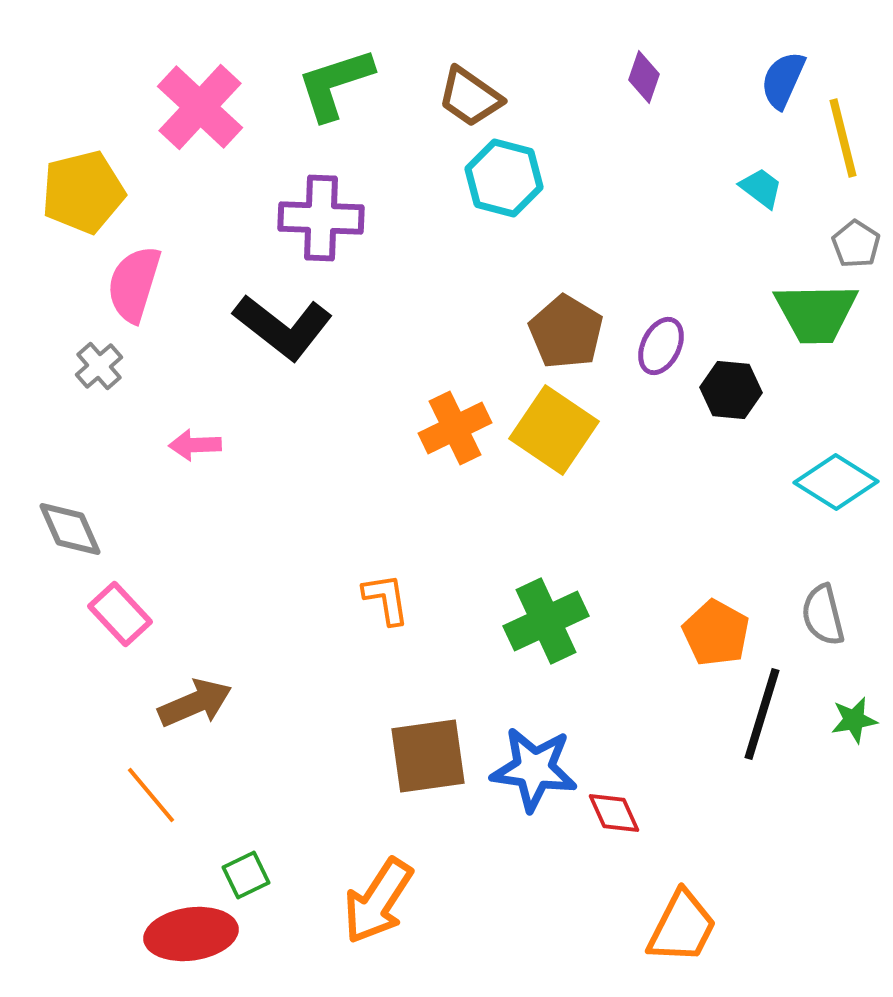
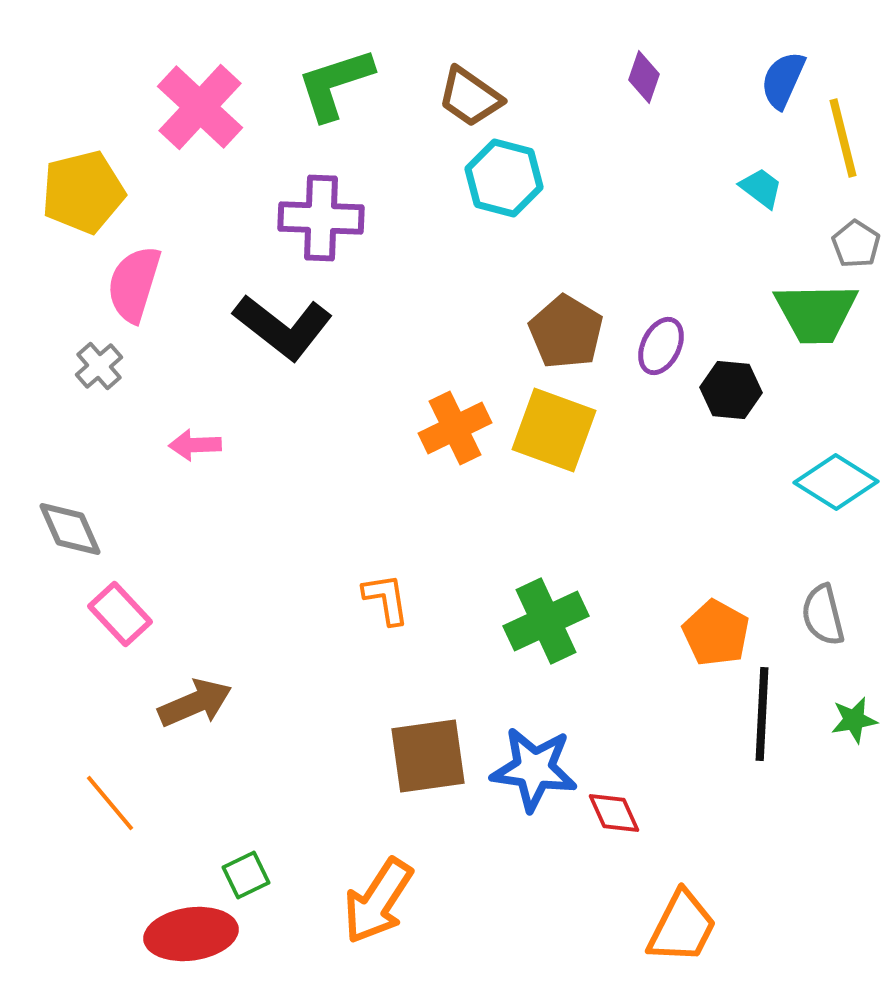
yellow square: rotated 14 degrees counterclockwise
black line: rotated 14 degrees counterclockwise
orange line: moved 41 px left, 8 px down
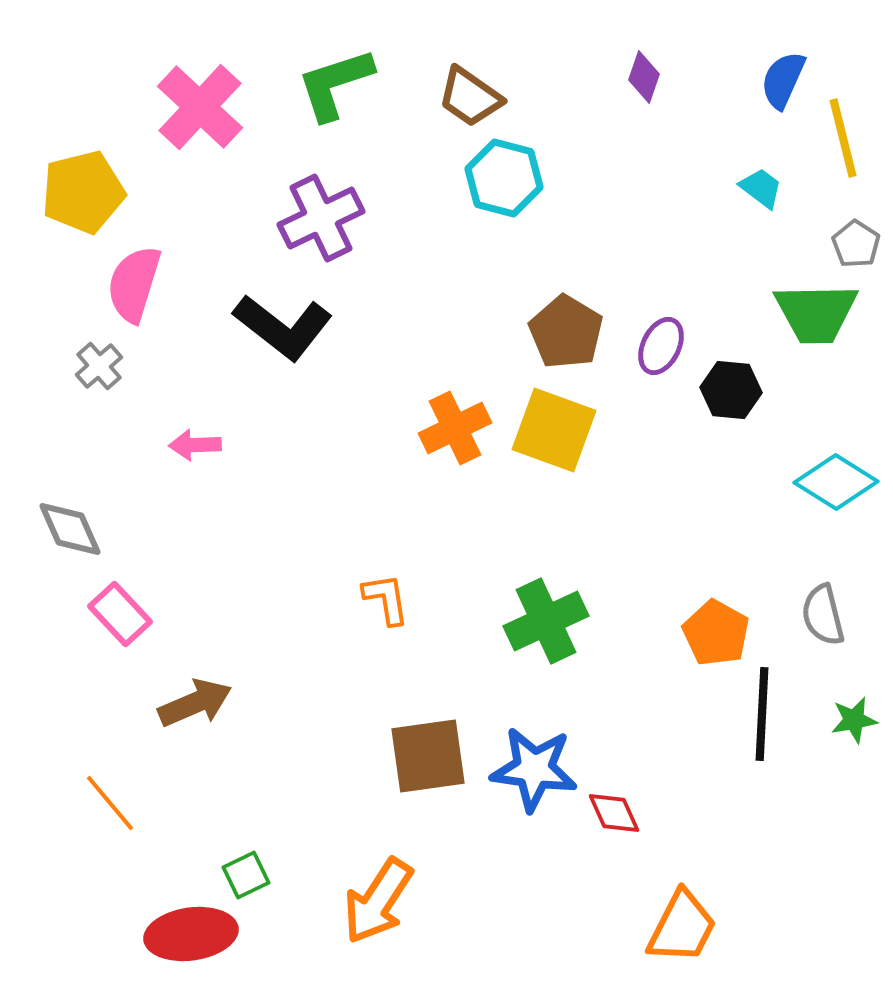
purple cross: rotated 28 degrees counterclockwise
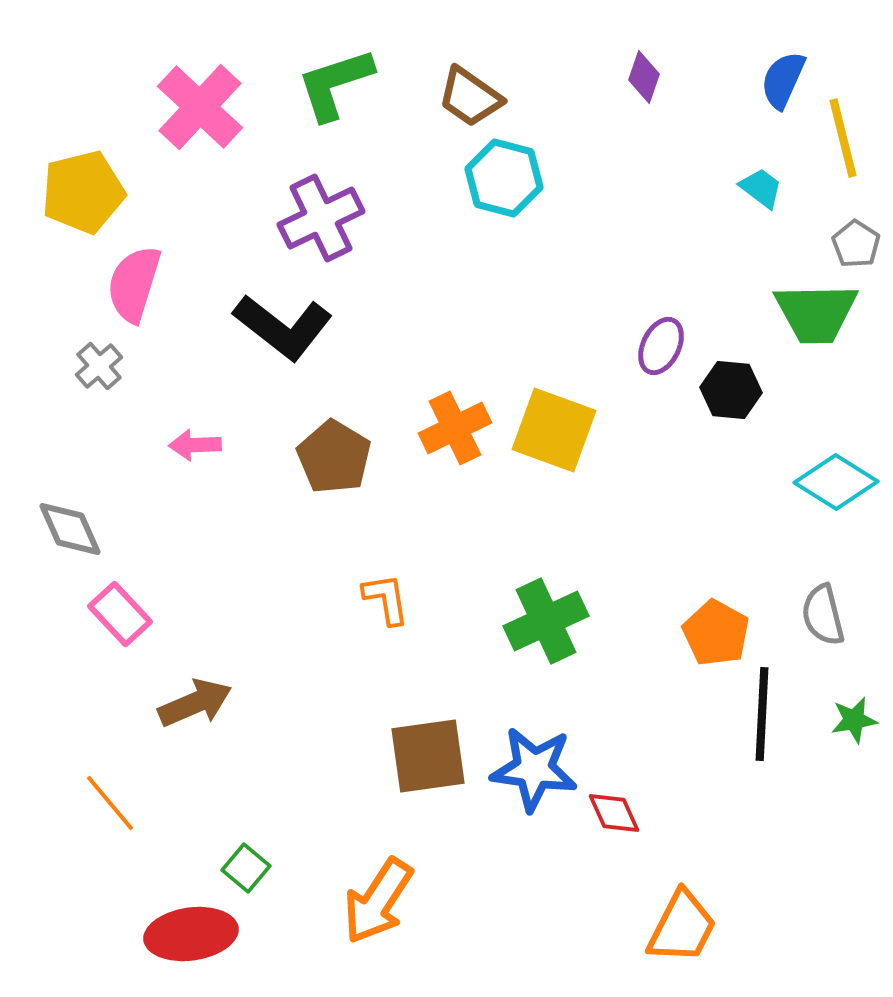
brown pentagon: moved 232 px left, 125 px down
green square: moved 7 px up; rotated 24 degrees counterclockwise
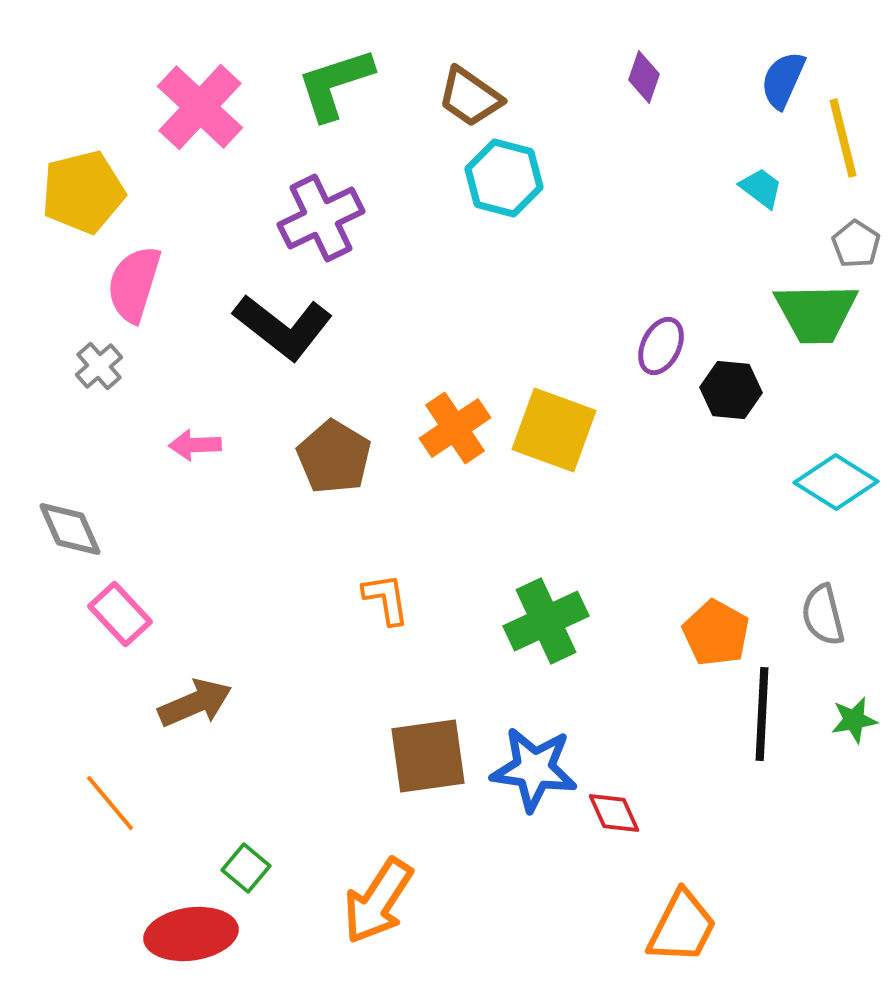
orange cross: rotated 8 degrees counterclockwise
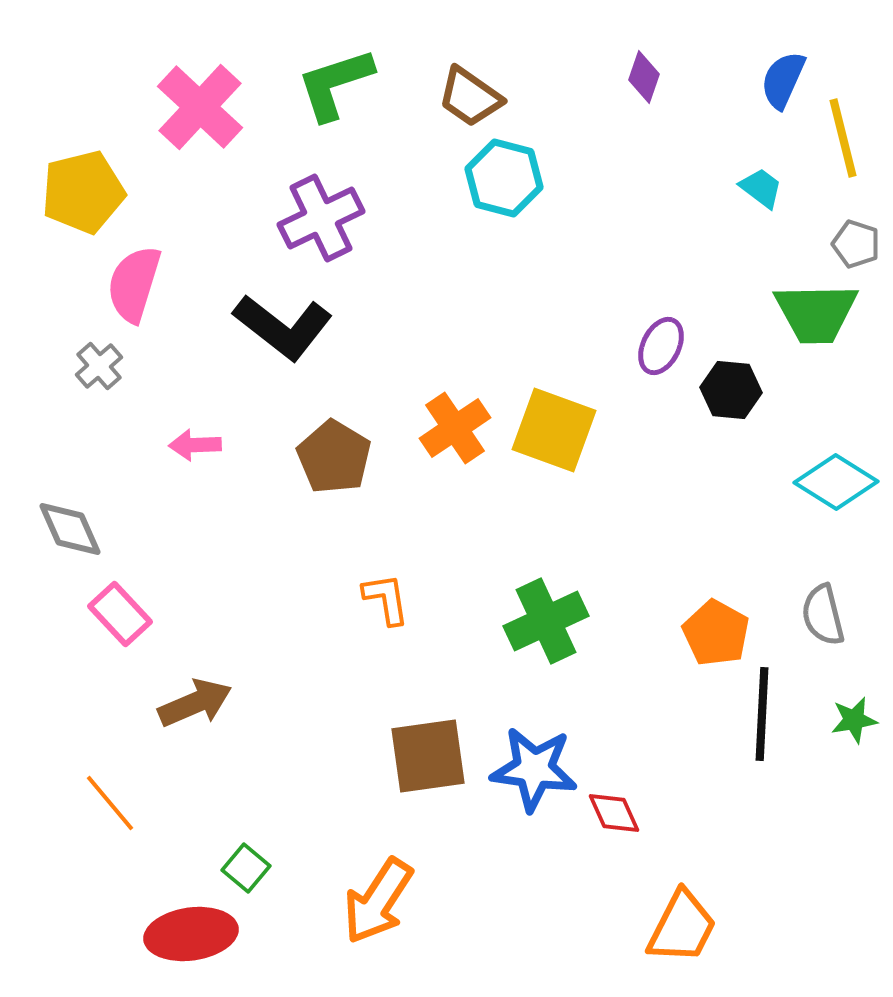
gray pentagon: rotated 15 degrees counterclockwise
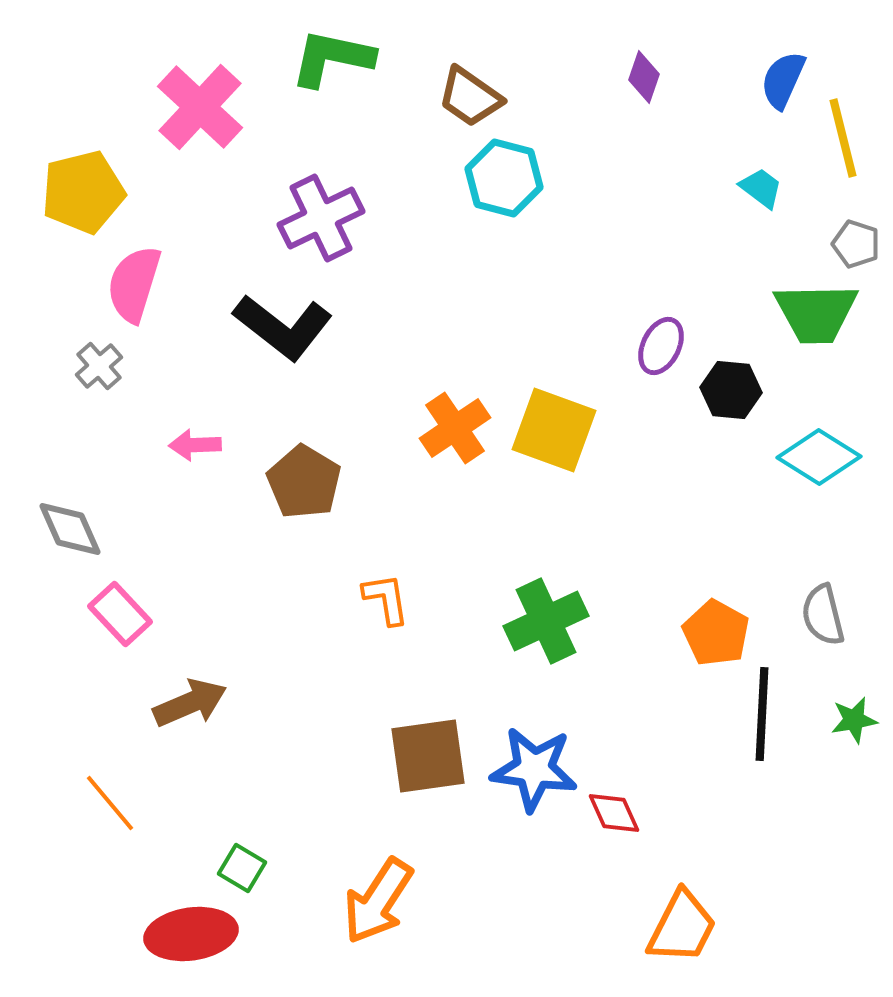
green L-shape: moved 3 px left, 26 px up; rotated 30 degrees clockwise
brown pentagon: moved 30 px left, 25 px down
cyan diamond: moved 17 px left, 25 px up
brown arrow: moved 5 px left
green square: moved 4 px left; rotated 9 degrees counterclockwise
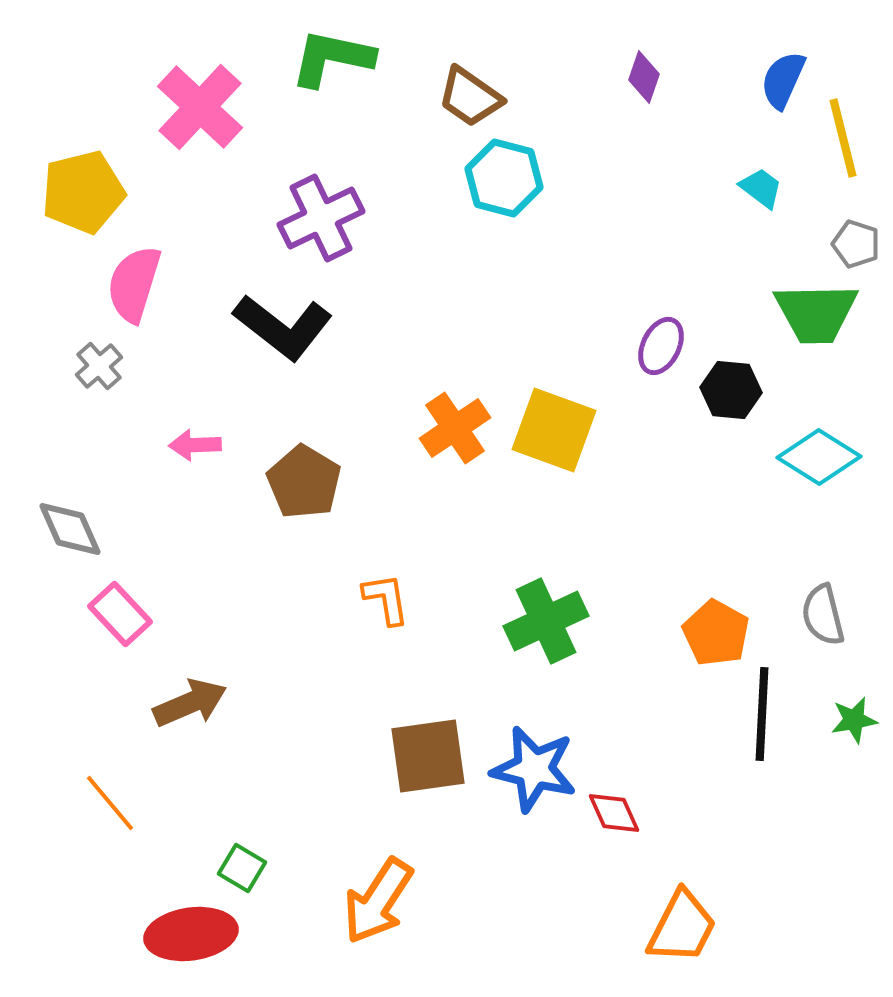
blue star: rotated 6 degrees clockwise
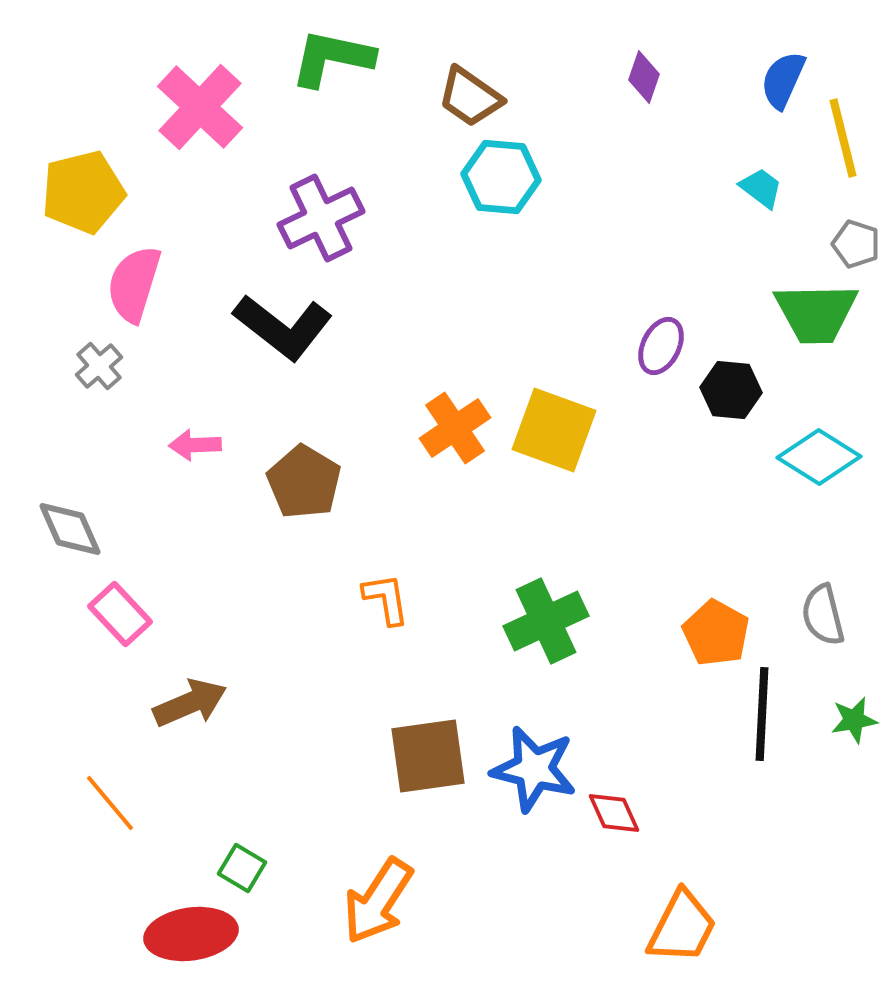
cyan hexagon: moved 3 px left, 1 px up; rotated 10 degrees counterclockwise
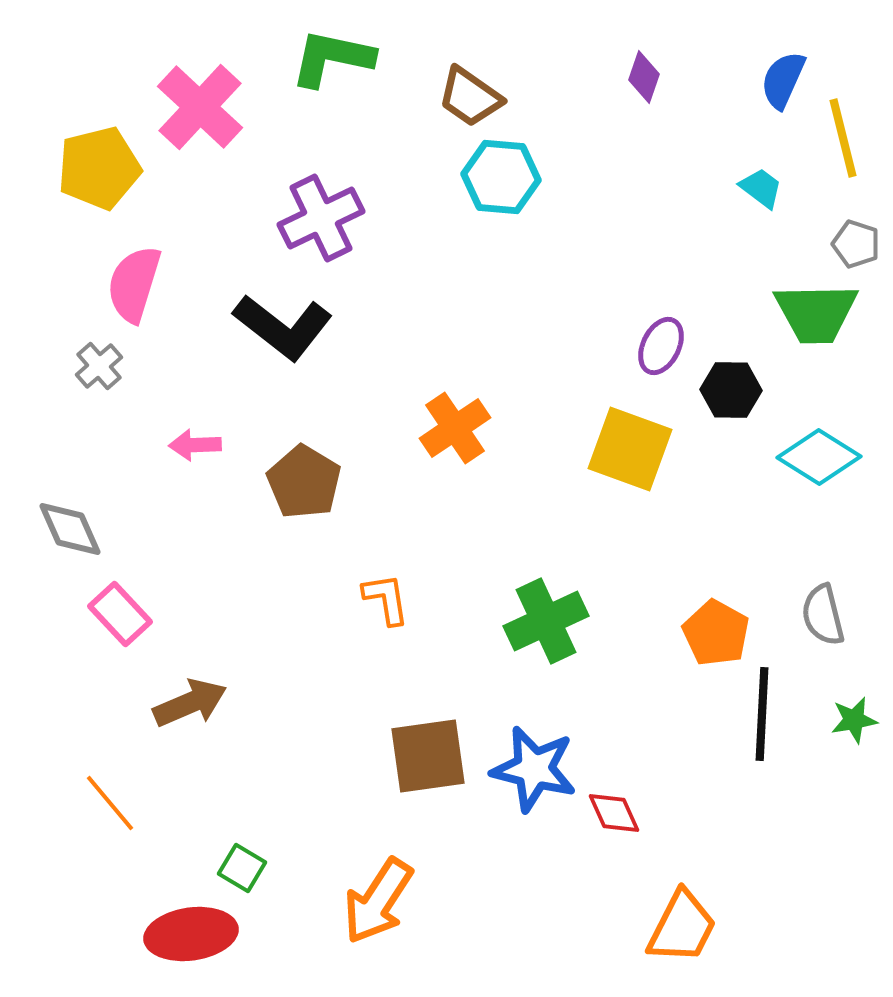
yellow pentagon: moved 16 px right, 24 px up
black hexagon: rotated 4 degrees counterclockwise
yellow square: moved 76 px right, 19 px down
